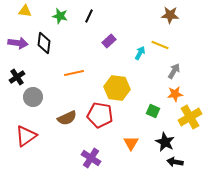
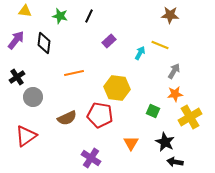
purple arrow: moved 2 px left, 3 px up; rotated 60 degrees counterclockwise
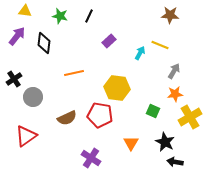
purple arrow: moved 1 px right, 4 px up
black cross: moved 3 px left, 2 px down
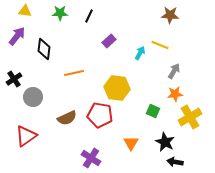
green star: moved 3 px up; rotated 14 degrees counterclockwise
black diamond: moved 6 px down
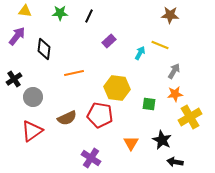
green square: moved 4 px left, 7 px up; rotated 16 degrees counterclockwise
red triangle: moved 6 px right, 5 px up
black star: moved 3 px left, 2 px up
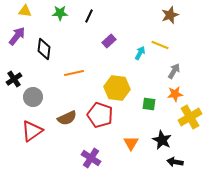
brown star: rotated 24 degrees counterclockwise
red pentagon: rotated 10 degrees clockwise
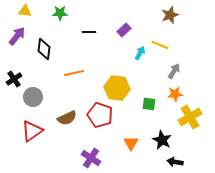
black line: moved 16 px down; rotated 64 degrees clockwise
purple rectangle: moved 15 px right, 11 px up
